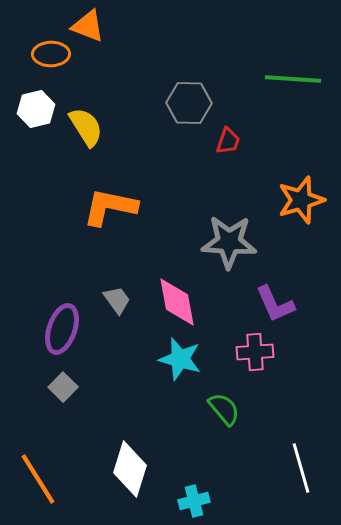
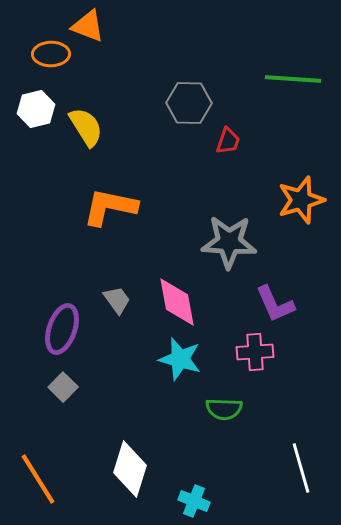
green semicircle: rotated 132 degrees clockwise
cyan cross: rotated 36 degrees clockwise
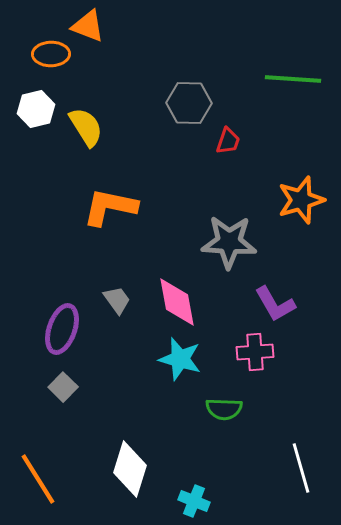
purple L-shape: rotated 6 degrees counterclockwise
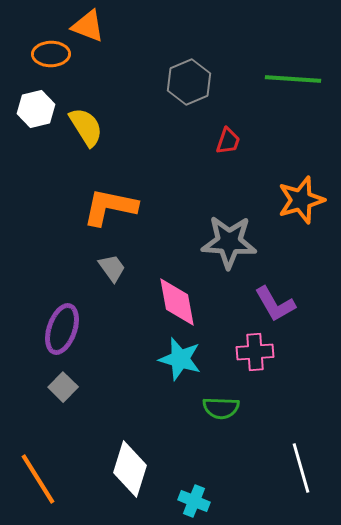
gray hexagon: moved 21 px up; rotated 24 degrees counterclockwise
gray trapezoid: moved 5 px left, 32 px up
green semicircle: moved 3 px left, 1 px up
